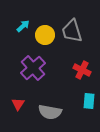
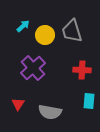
red cross: rotated 24 degrees counterclockwise
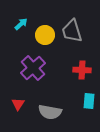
cyan arrow: moved 2 px left, 2 px up
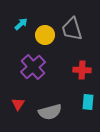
gray trapezoid: moved 2 px up
purple cross: moved 1 px up
cyan rectangle: moved 1 px left, 1 px down
gray semicircle: rotated 25 degrees counterclockwise
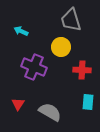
cyan arrow: moved 7 px down; rotated 112 degrees counterclockwise
gray trapezoid: moved 1 px left, 9 px up
yellow circle: moved 16 px right, 12 px down
purple cross: moved 1 px right; rotated 25 degrees counterclockwise
gray semicircle: rotated 135 degrees counterclockwise
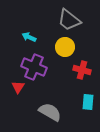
gray trapezoid: moved 2 px left; rotated 35 degrees counterclockwise
cyan arrow: moved 8 px right, 6 px down
yellow circle: moved 4 px right
red cross: rotated 12 degrees clockwise
red triangle: moved 17 px up
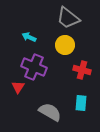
gray trapezoid: moved 1 px left, 2 px up
yellow circle: moved 2 px up
cyan rectangle: moved 7 px left, 1 px down
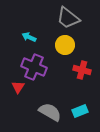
cyan rectangle: moved 1 px left, 8 px down; rotated 63 degrees clockwise
